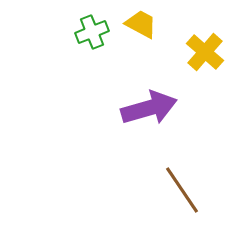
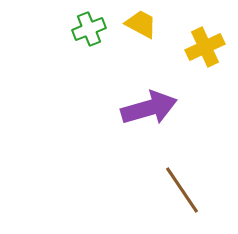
green cross: moved 3 px left, 3 px up
yellow cross: moved 5 px up; rotated 24 degrees clockwise
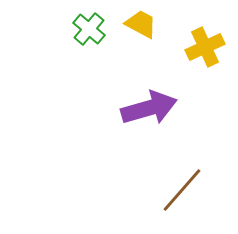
green cross: rotated 28 degrees counterclockwise
brown line: rotated 75 degrees clockwise
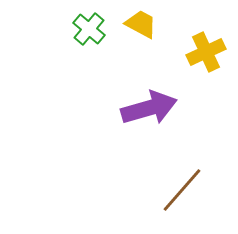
yellow cross: moved 1 px right, 5 px down
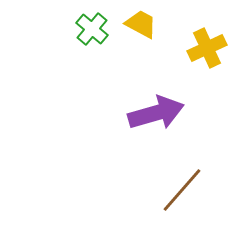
green cross: moved 3 px right
yellow cross: moved 1 px right, 4 px up
purple arrow: moved 7 px right, 5 px down
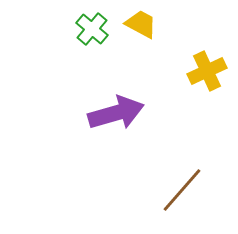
yellow cross: moved 23 px down
purple arrow: moved 40 px left
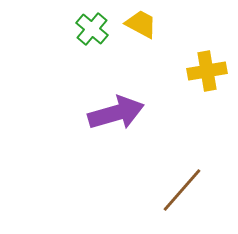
yellow cross: rotated 15 degrees clockwise
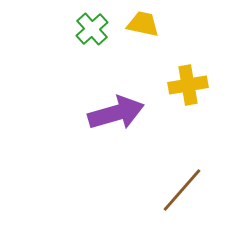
yellow trapezoid: moved 2 px right; rotated 16 degrees counterclockwise
green cross: rotated 8 degrees clockwise
yellow cross: moved 19 px left, 14 px down
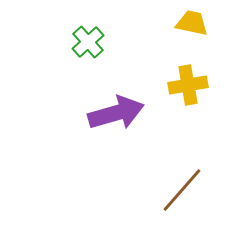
yellow trapezoid: moved 49 px right, 1 px up
green cross: moved 4 px left, 13 px down
